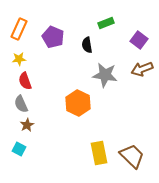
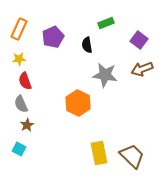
purple pentagon: rotated 25 degrees clockwise
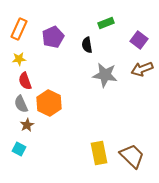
orange hexagon: moved 29 px left
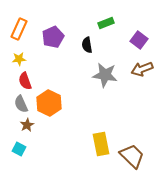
yellow rectangle: moved 2 px right, 9 px up
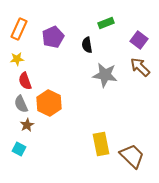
yellow star: moved 2 px left
brown arrow: moved 2 px left, 2 px up; rotated 65 degrees clockwise
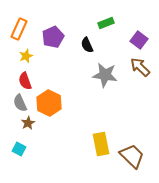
black semicircle: rotated 14 degrees counterclockwise
yellow star: moved 9 px right, 3 px up; rotated 16 degrees counterclockwise
gray semicircle: moved 1 px left, 1 px up
brown star: moved 1 px right, 2 px up
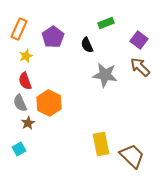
purple pentagon: rotated 10 degrees counterclockwise
cyan square: rotated 32 degrees clockwise
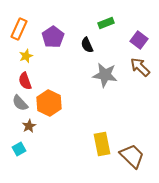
gray semicircle: rotated 18 degrees counterclockwise
brown star: moved 1 px right, 3 px down
yellow rectangle: moved 1 px right
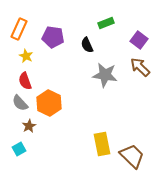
purple pentagon: rotated 30 degrees counterclockwise
yellow star: rotated 24 degrees counterclockwise
